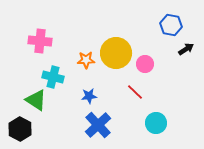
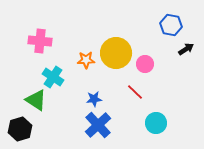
cyan cross: rotated 20 degrees clockwise
blue star: moved 5 px right, 3 px down
black hexagon: rotated 15 degrees clockwise
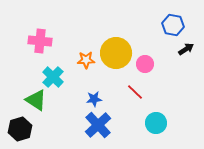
blue hexagon: moved 2 px right
cyan cross: rotated 10 degrees clockwise
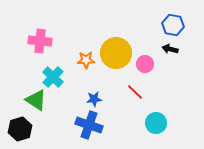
black arrow: moved 16 px left; rotated 133 degrees counterclockwise
blue cross: moved 9 px left; rotated 28 degrees counterclockwise
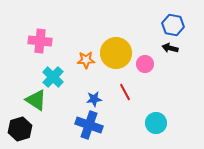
black arrow: moved 1 px up
red line: moved 10 px left; rotated 18 degrees clockwise
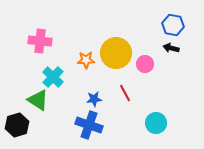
black arrow: moved 1 px right
red line: moved 1 px down
green triangle: moved 2 px right
black hexagon: moved 3 px left, 4 px up
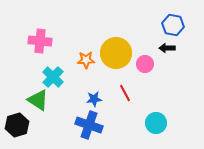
black arrow: moved 4 px left; rotated 14 degrees counterclockwise
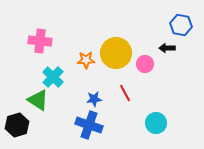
blue hexagon: moved 8 px right
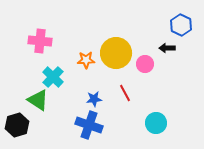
blue hexagon: rotated 15 degrees clockwise
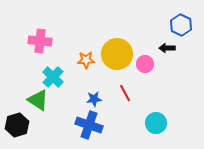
yellow circle: moved 1 px right, 1 px down
